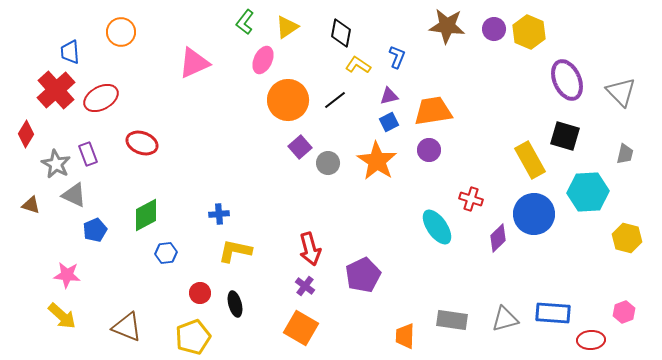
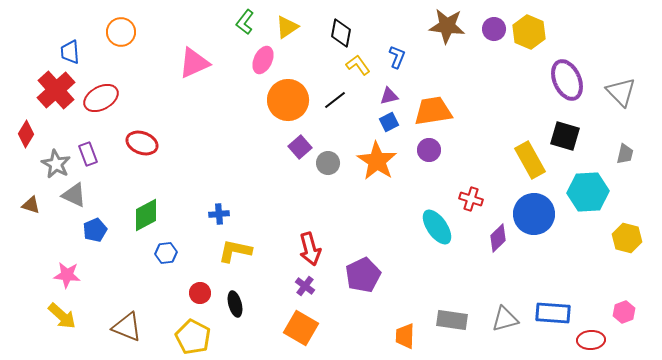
yellow L-shape at (358, 65): rotated 20 degrees clockwise
yellow pentagon at (193, 337): rotated 24 degrees counterclockwise
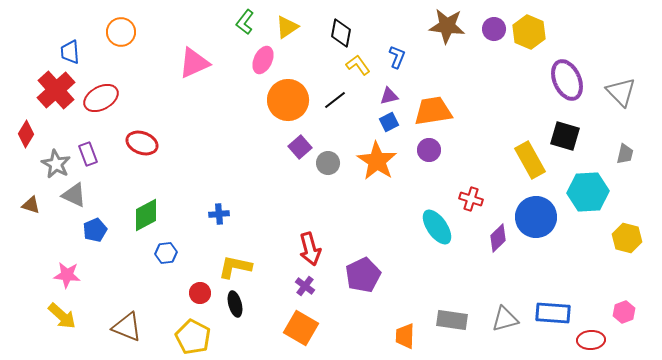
blue circle at (534, 214): moved 2 px right, 3 px down
yellow L-shape at (235, 251): moved 16 px down
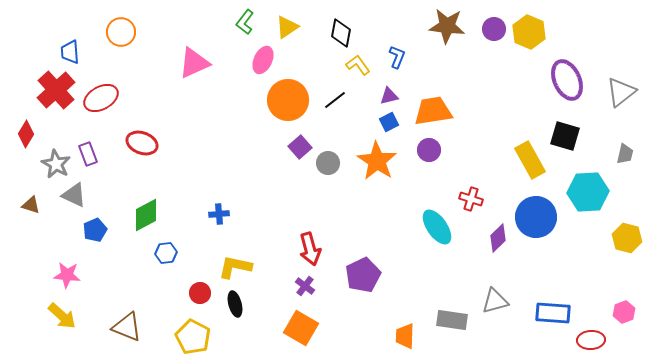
gray triangle at (621, 92): rotated 36 degrees clockwise
gray triangle at (505, 319): moved 10 px left, 18 px up
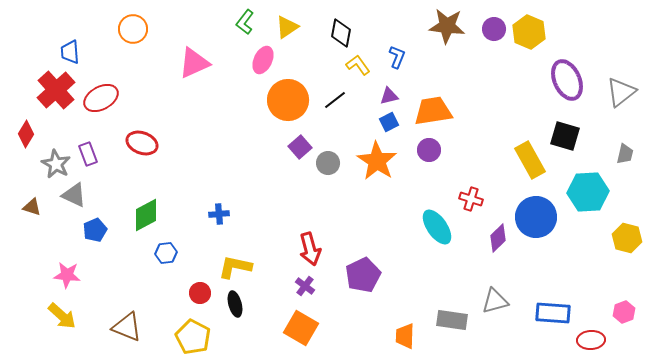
orange circle at (121, 32): moved 12 px right, 3 px up
brown triangle at (31, 205): moved 1 px right, 2 px down
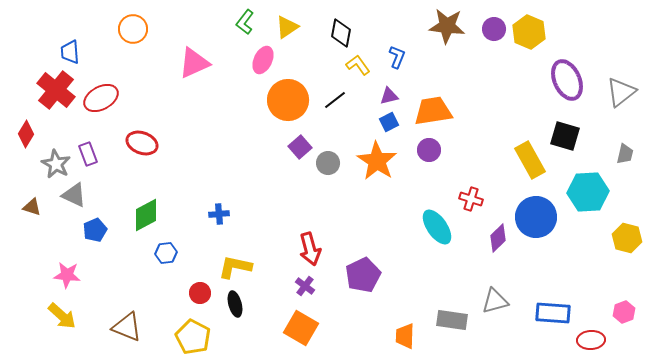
red cross at (56, 90): rotated 9 degrees counterclockwise
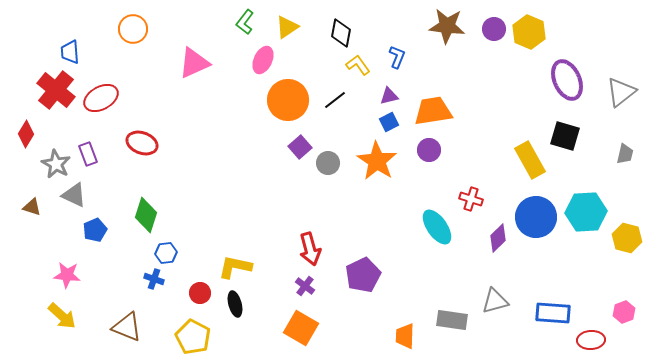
cyan hexagon at (588, 192): moved 2 px left, 20 px down
blue cross at (219, 214): moved 65 px left, 65 px down; rotated 24 degrees clockwise
green diamond at (146, 215): rotated 44 degrees counterclockwise
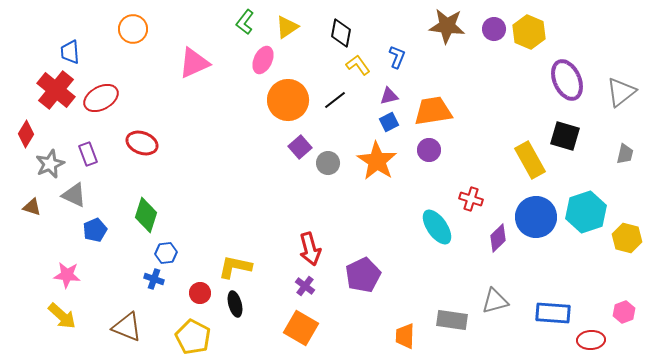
gray star at (56, 164): moved 6 px left; rotated 20 degrees clockwise
cyan hexagon at (586, 212): rotated 15 degrees counterclockwise
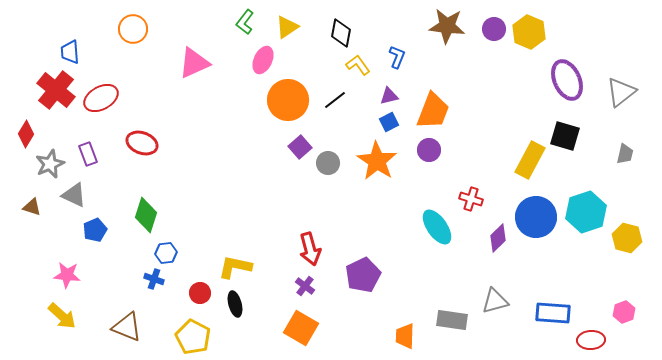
orange trapezoid at (433, 111): rotated 120 degrees clockwise
yellow rectangle at (530, 160): rotated 57 degrees clockwise
